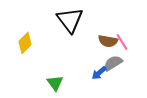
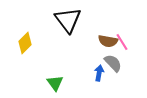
black triangle: moved 2 px left
gray semicircle: rotated 78 degrees clockwise
blue arrow: rotated 140 degrees clockwise
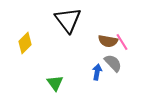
blue arrow: moved 2 px left, 1 px up
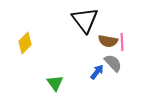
black triangle: moved 17 px right
pink line: rotated 30 degrees clockwise
blue arrow: rotated 28 degrees clockwise
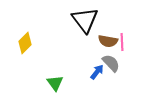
gray semicircle: moved 2 px left
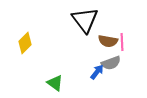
gray semicircle: rotated 114 degrees clockwise
green triangle: rotated 18 degrees counterclockwise
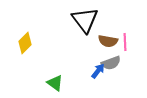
pink line: moved 3 px right
blue arrow: moved 1 px right, 1 px up
